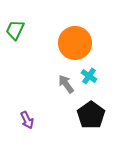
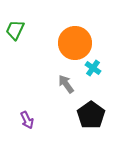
cyan cross: moved 4 px right, 8 px up
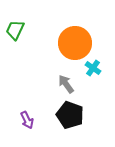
black pentagon: moved 21 px left; rotated 16 degrees counterclockwise
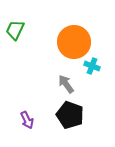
orange circle: moved 1 px left, 1 px up
cyan cross: moved 1 px left, 2 px up; rotated 14 degrees counterclockwise
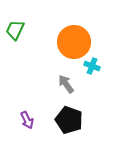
black pentagon: moved 1 px left, 5 px down
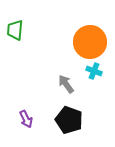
green trapezoid: rotated 20 degrees counterclockwise
orange circle: moved 16 px right
cyan cross: moved 2 px right, 5 px down
purple arrow: moved 1 px left, 1 px up
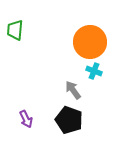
gray arrow: moved 7 px right, 6 px down
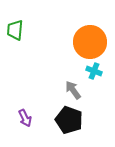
purple arrow: moved 1 px left, 1 px up
